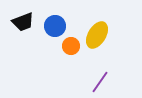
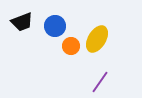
black trapezoid: moved 1 px left
yellow ellipse: moved 4 px down
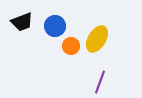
purple line: rotated 15 degrees counterclockwise
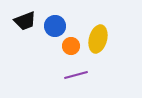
black trapezoid: moved 3 px right, 1 px up
yellow ellipse: moved 1 px right; rotated 16 degrees counterclockwise
purple line: moved 24 px left, 7 px up; rotated 55 degrees clockwise
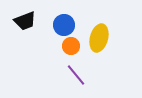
blue circle: moved 9 px right, 1 px up
yellow ellipse: moved 1 px right, 1 px up
purple line: rotated 65 degrees clockwise
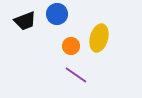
blue circle: moved 7 px left, 11 px up
purple line: rotated 15 degrees counterclockwise
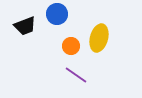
black trapezoid: moved 5 px down
